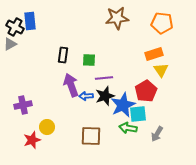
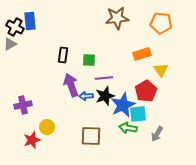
orange pentagon: moved 1 px left
orange rectangle: moved 12 px left
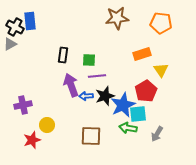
purple line: moved 7 px left, 2 px up
yellow circle: moved 2 px up
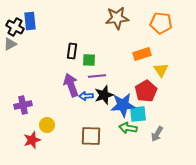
black rectangle: moved 9 px right, 4 px up
black star: moved 1 px left, 1 px up
blue star: rotated 20 degrees clockwise
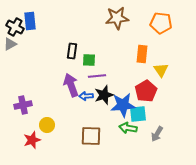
orange rectangle: rotated 66 degrees counterclockwise
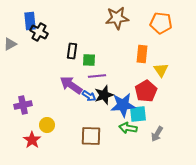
black cross: moved 24 px right, 5 px down
purple arrow: rotated 35 degrees counterclockwise
blue arrow: moved 3 px right; rotated 144 degrees counterclockwise
red star: rotated 18 degrees counterclockwise
